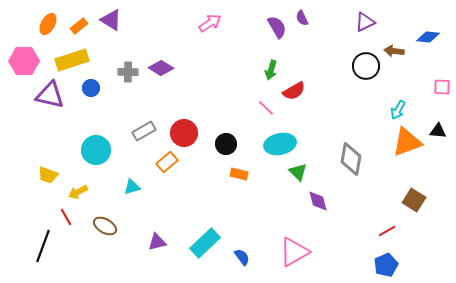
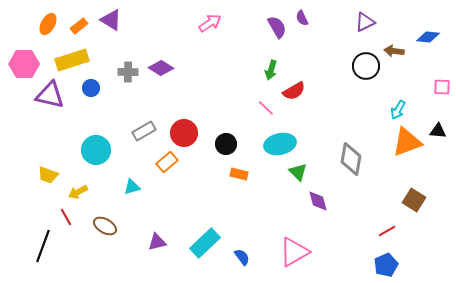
pink hexagon at (24, 61): moved 3 px down
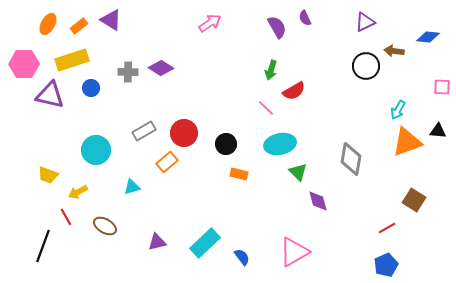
purple semicircle at (302, 18): moved 3 px right
red line at (387, 231): moved 3 px up
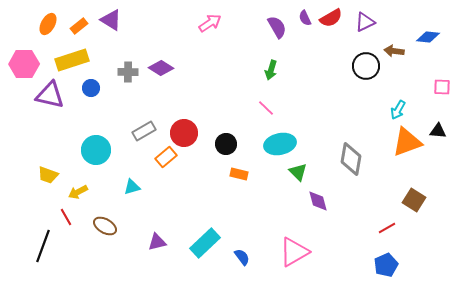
red semicircle at (294, 91): moved 37 px right, 73 px up
orange rectangle at (167, 162): moved 1 px left, 5 px up
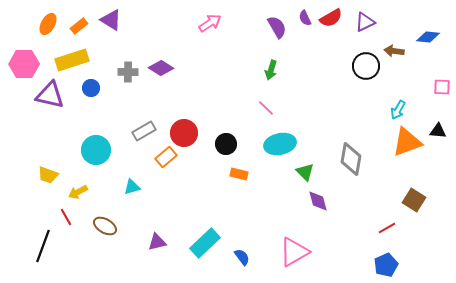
green triangle at (298, 172): moved 7 px right
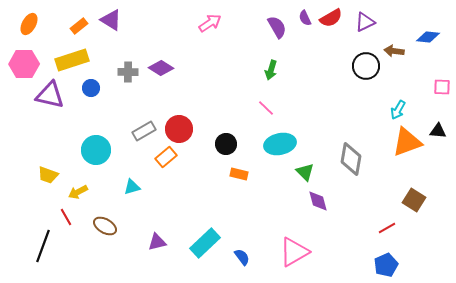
orange ellipse at (48, 24): moved 19 px left
red circle at (184, 133): moved 5 px left, 4 px up
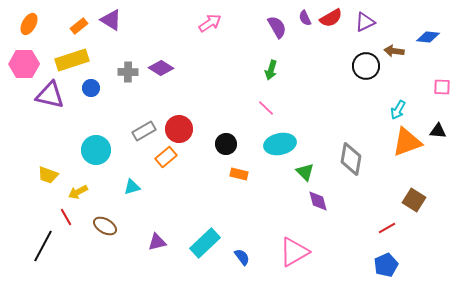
black line at (43, 246): rotated 8 degrees clockwise
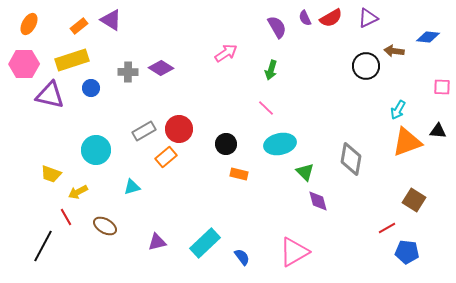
purple triangle at (365, 22): moved 3 px right, 4 px up
pink arrow at (210, 23): moved 16 px right, 30 px down
yellow trapezoid at (48, 175): moved 3 px right, 1 px up
blue pentagon at (386, 265): moved 21 px right, 13 px up; rotated 30 degrees clockwise
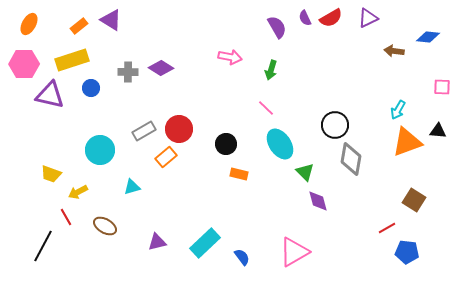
pink arrow at (226, 53): moved 4 px right, 4 px down; rotated 45 degrees clockwise
black circle at (366, 66): moved 31 px left, 59 px down
cyan ellipse at (280, 144): rotated 68 degrees clockwise
cyan circle at (96, 150): moved 4 px right
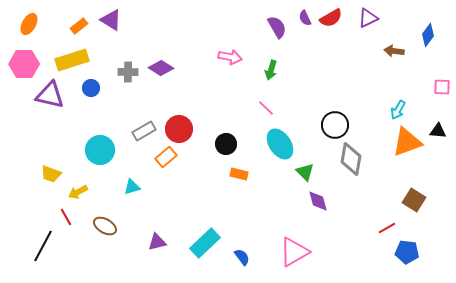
blue diamond at (428, 37): moved 2 px up; rotated 60 degrees counterclockwise
